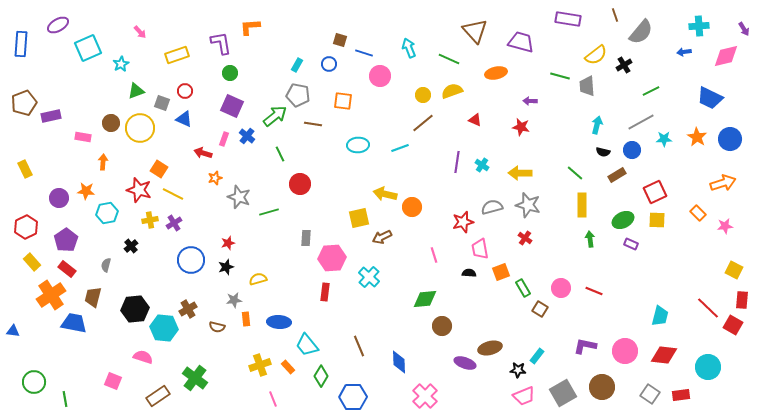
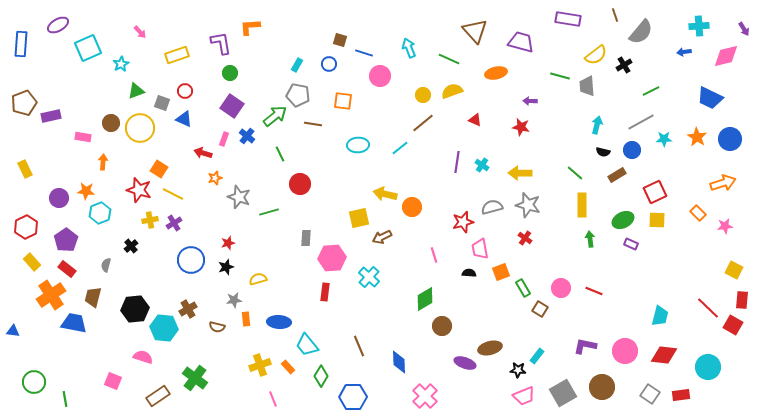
purple square at (232, 106): rotated 10 degrees clockwise
cyan line at (400, 148): rotated 18 degrees counterclockwise
cyan hexagon at (107, 213): moved 7 px left; rotated 10 degrees counterclockwise
green diamond at (425, 299): rotated 25 degrees counterclockwise
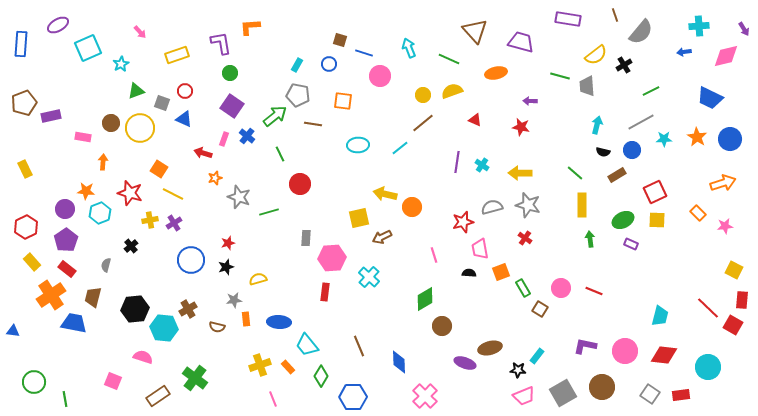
red star at (139, 190): moved 9 px left, 3 px down
purple circle at (59, 198): moved 6 px right, 11 px down
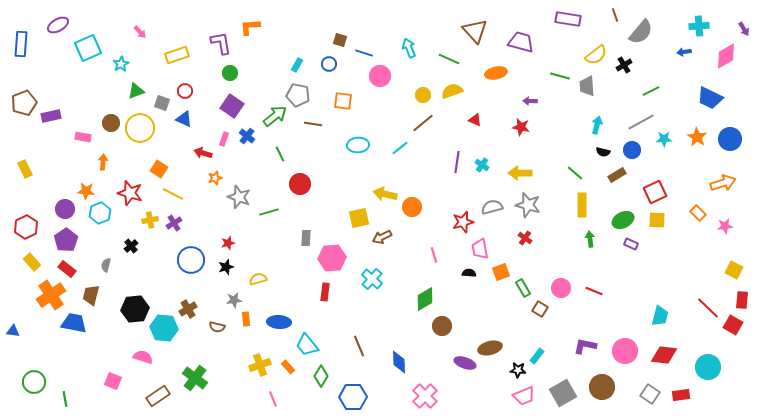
pink diamond at (726, 56): rotated 16 degrees counterclockwise
cyan cross at (369, 277): moved 3 px right, 2 px down
brown trapezoid at (93, 297): moved 2 px left, 2 px up
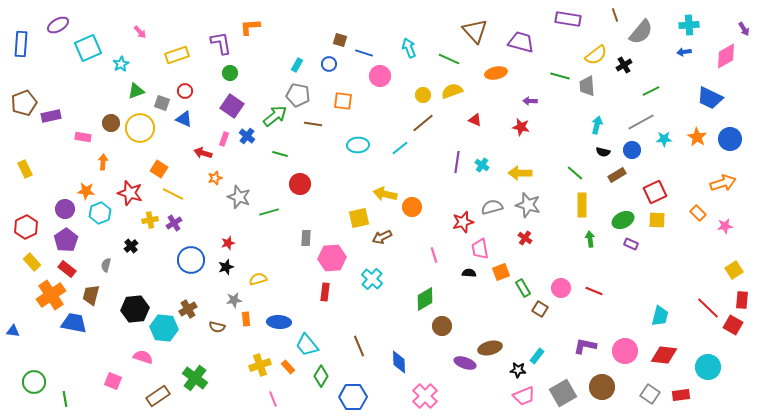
cyan cross at (699, 26): moved 10 px left, 1 px up
green line at (280, 154): rotated 49 degrees counterclockwise
yellow square at (734, 270): rotated 30 degrees clockwise
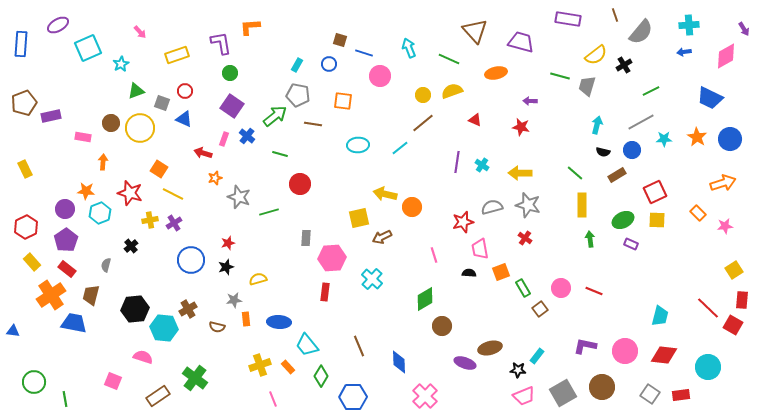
gray trapezoid at (587, 86): rotated 20 degrees clockwise
brown square at (540, 309): rotated 21 degrees clockwise
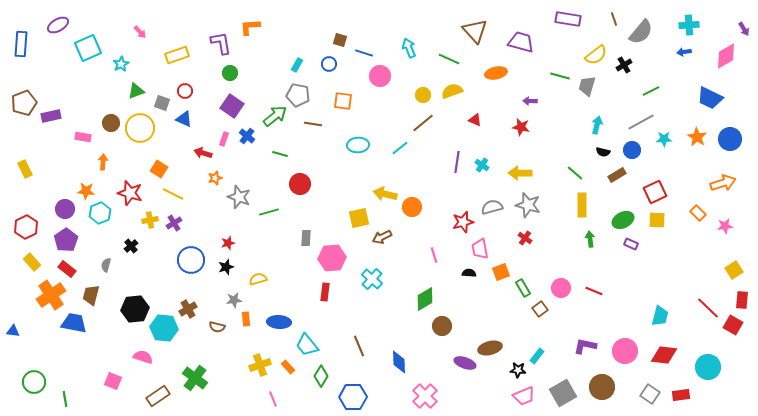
brown line at (615, 15): moved 1 px left, 4 px down
